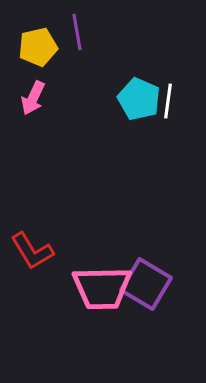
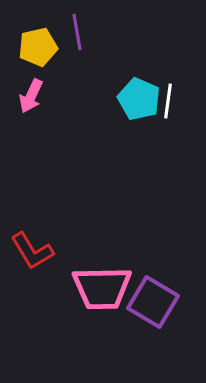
pink arrow: moved 2 px left, 2 px up
purple square: moved 7 px right, 18 px down
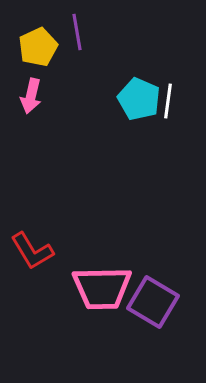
yellow pentagon: rotated 12 degrees counterclockwise
pink arrow: rotated 12 degrees counterclockwise
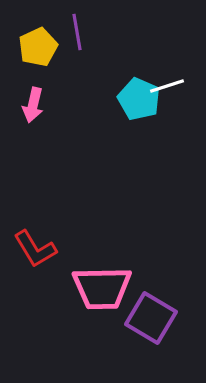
pink arrow: moved 2 px right, 9 px down
white line: moved 1 px left, 15 px up; rotated 64 degrees clockwise
red L-shape: moved 3 px right, 2 px up
purple square: moved 2 px left, 16 px down
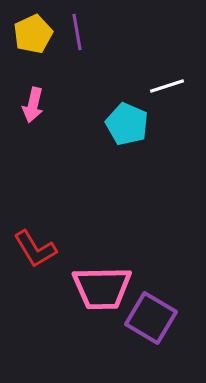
yellow pentagon: moved 5 px left, 13 px up
cyan pentagon: moved 12 px left, 25 px down
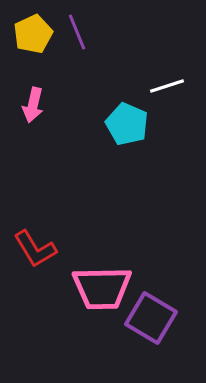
purple line: rotated 12 degrees counterclockwise
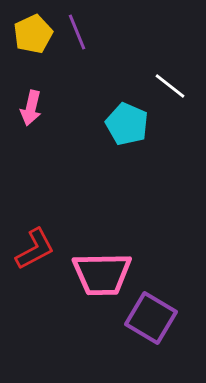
white line: moved 3 px right; rotated 56 degrees clockwise
pink arrow: moved 2 px left, 3 px down
red L-shape: rotated 87 degrees counterclockwise
pink trapezoid: moved 14 px up
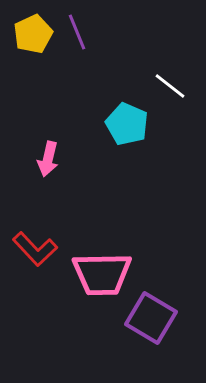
pink arrow: moved 17 px right, 51 px down
red L-shape: rotated 75 degrees clockwise
